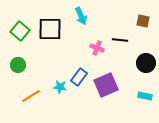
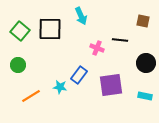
blue rectangle: moved 2 px up
purple square: moved 5 px right; rotated 15 degrees clockwise
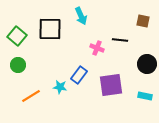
green square: moved 3 px left, 5 px down
black circle: moved 1 px right, 1 px down
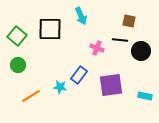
brown square: moved 14 px left
black circle: moved 6 px left, 13 px up
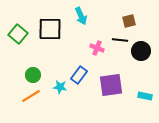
brown square: rotated 24 degrees counterclockwise
green square: moved 1 px right, 2 px up
green circle: moved 15 px right, 10 px down
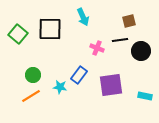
cyan arrow: moved 2 px right, 1 px down
black line: rotated 14 degrees counterclockwise
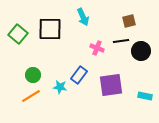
black line: moved 1 px right, 1 px down
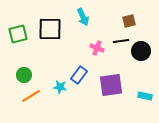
green square: rotated 36 degrees clockwise
green circle: moved 9 px left
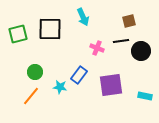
green circle: moved 11 px right, 3 px up
orange line: rotated 18 degrees counterclockwise
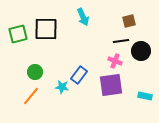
black square: moved 4 px left
pink cross: moved 18 px right, 13 px down
cyan star: moved 2 px right
